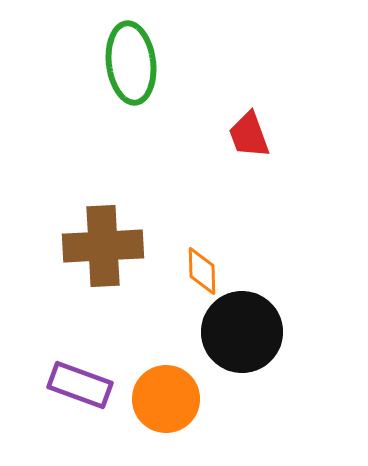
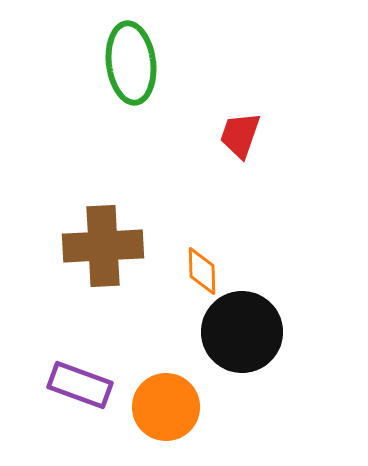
red trapezoid: moved 9 px left; rotated 39 degrees clockwise
orange circle: moved 8 px down
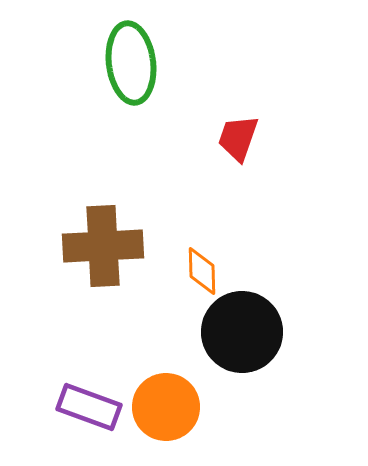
red trapezoid: moved 2 px left, 3 px down
purple rectangle: moved 9 px right, 22 px down
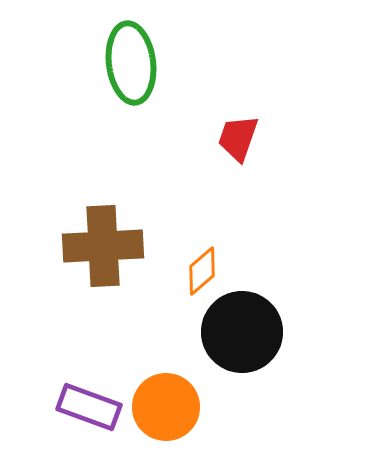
orange diamond: rotated 51 degrees clockwise
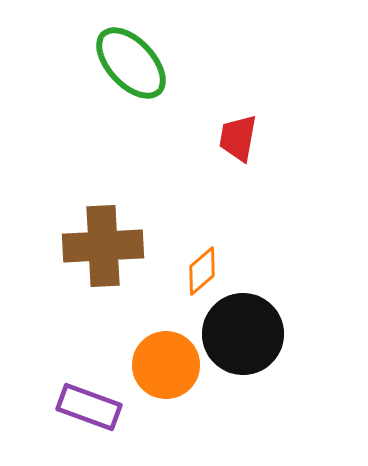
green ellipse: rotated 36 degrees counterclockwise
red trapezoid: rotated 9 degrees counterclockwise
black circle: moved 1 px right, 2 px down
orange circle: moved 42 px up
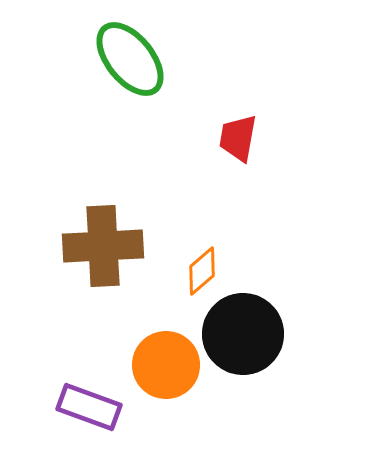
green ellipse: moved 1 px left, 4 px up; rotated 4 degrees clockwise
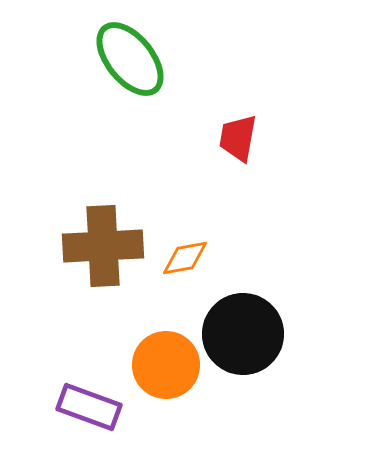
orange diamond: moved 17 px left, 13 px up; rotated 30 degrees clockwise
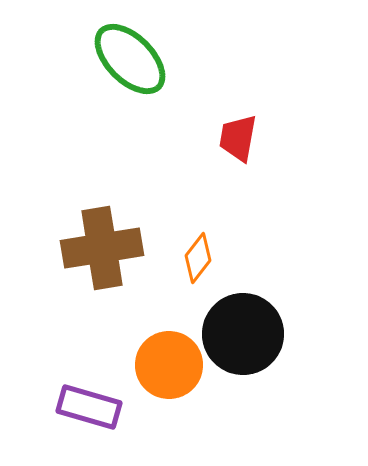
green ellipse: rotated 6 degrees counterclockwise
brown cross: moved 1 px left, 2 px down; rotated 6 degrees counterclockwise
orange diamond: moved 13 px right; rotated 42 degrees counterclockwise
orange circle: moved 3 px right
purple rectangle: rotated 4 degrees counterclockwise
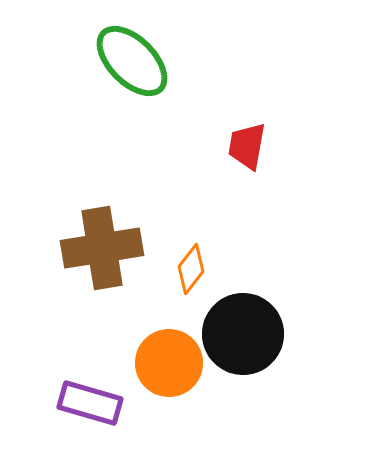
green ellipse: moved 2 px right, 2 px down
red trapezoid: moved 9 px right, 8 px down
orange diamond: moved 7 px left, 11 px down
orange circle: moved 2 px up
purple rectangle: moved 1 px right, 4 px up
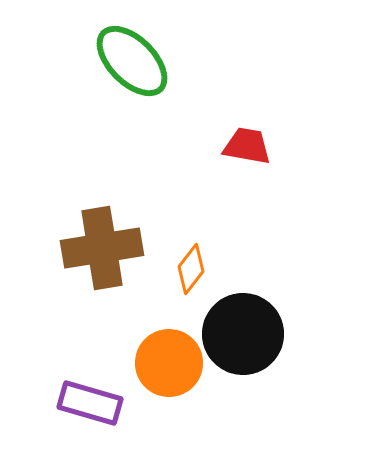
red trapezoid: rotated 90 degrees clockwise
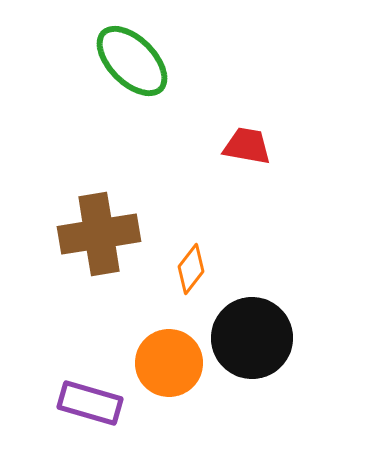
brown cross: moved 3 px left, 14 px up
black circle: moved 9 px right, 4 px down
